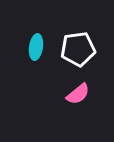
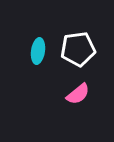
cyan ellipse: moved 2 px right, 4 px down
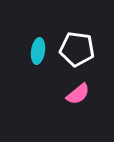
white pentagon: moved 1 px left; rotated 16 degrees clockwise
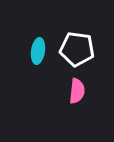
pink semicircle: moved 1 px left, 3 px up; rotated 45 degrees counterclockwise
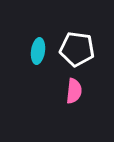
pink semicircle: moved 3 px left
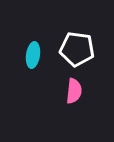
cyan ellipse: moved 5 px left, 4 px down
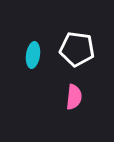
pink semicircle: moved 6 px down
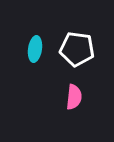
cyan ellipse: moved 2 px right, 6 px up
